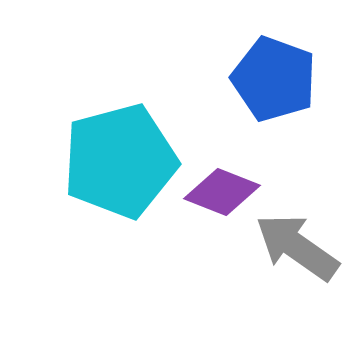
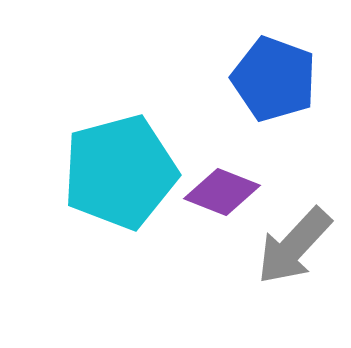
cyan pentagon: moved 11 px down
gray arrow: moved 3 px left, 1 px up; rotated 82 degrees counterclockwise
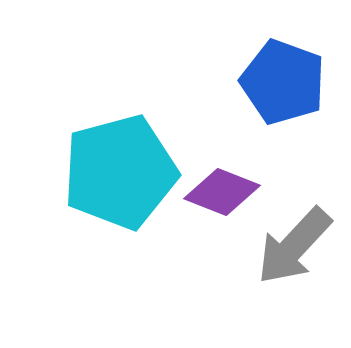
blue pentagon: moved 9 px right, 3 px down
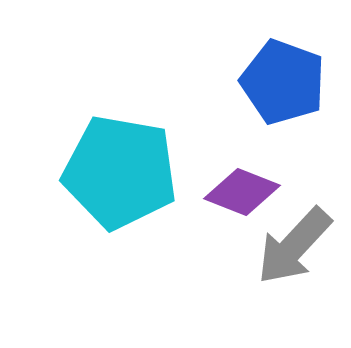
cyan pentagon: rotated 25 degrees clockwise
purple diamond: moved 20 px right
